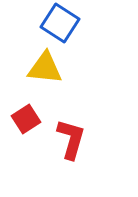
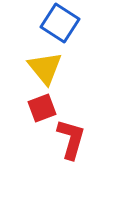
yellow triangle: rotated 45 degrees clockwise
red square: moved 16 px right, 11 px up; rotated 12 degrees clockwise
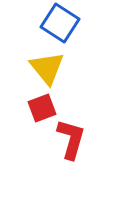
yellow triangle: moved 2 px right
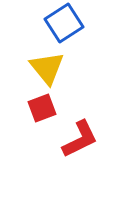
blue square: moved 4 px right; rotated 24 degrees clockwise
red L-shape: moved 9 px right; rotated 48 degrees clockwise
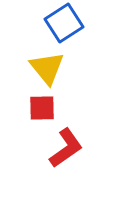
red square: rotated 20 degrees clockwise
red L-shape: moved 14 px left, 9 px down; rotated 9 degrees counterclockwise
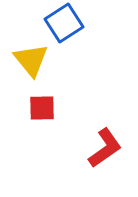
yellow triangle: moved 16 px left, 8 px up
red L-shape: moved 39 px right
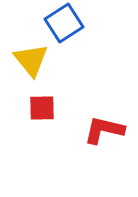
red L-shape: moved 1 px left, 18 px up; rotated 132 degrees counterclockwise
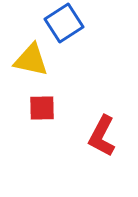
yellow triangle: rotated 39 degrees counterclockwise
red L-shape: moved 2 px left, 6 px down; rotated 75 degrees counterclockwise
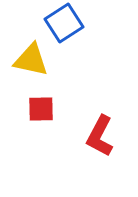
red square: moved 1 px left, 1 px down
red L-shape: moved 2 px left
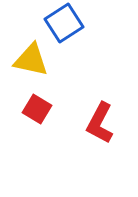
red square: moved 4 px left; rotated 32 degrees clockwise
red L-shape: moved 13 px up
